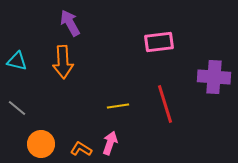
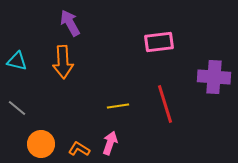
orange L-shape: moved 2 px left
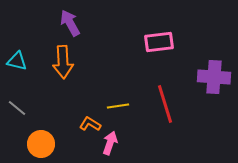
orange L-shape: moved 11 px right, 25 px up
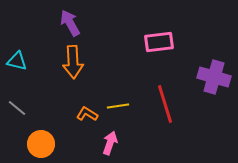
orange arrow: moved 10 px right
purple cross: rotated 12 degrees clockwise
orange L-shape: moved 3 px left, 10 px up
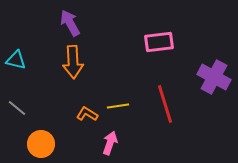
cyan triangle: moved 1 px left, 1 px up
purple cross: rotated 12 degrees clockwise
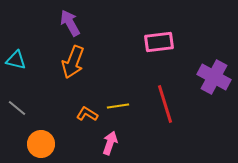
orange arrow: rotated 24 degrees clockwise
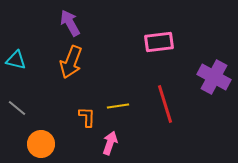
orange arrow: moved 2 px left
orange L-shape: moved 3 px down; rotated 60 degrees clockwise
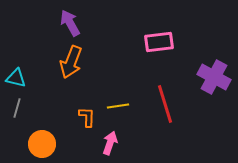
cyan triangle: moved 18 px down
gray line: rotated 66 degrees clockwise
orange circle: moved 1 px right
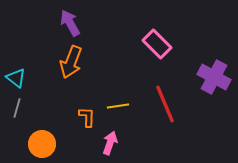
pink rectangle: moved 2 px left, 2 px down; rotated 52 degrees clockwise
cyan triangle: rotated 25 degrees clockwise
red line: rotated 6 degrees counterclockwise
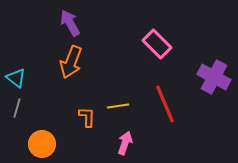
pink arrow: moved 15 px right
